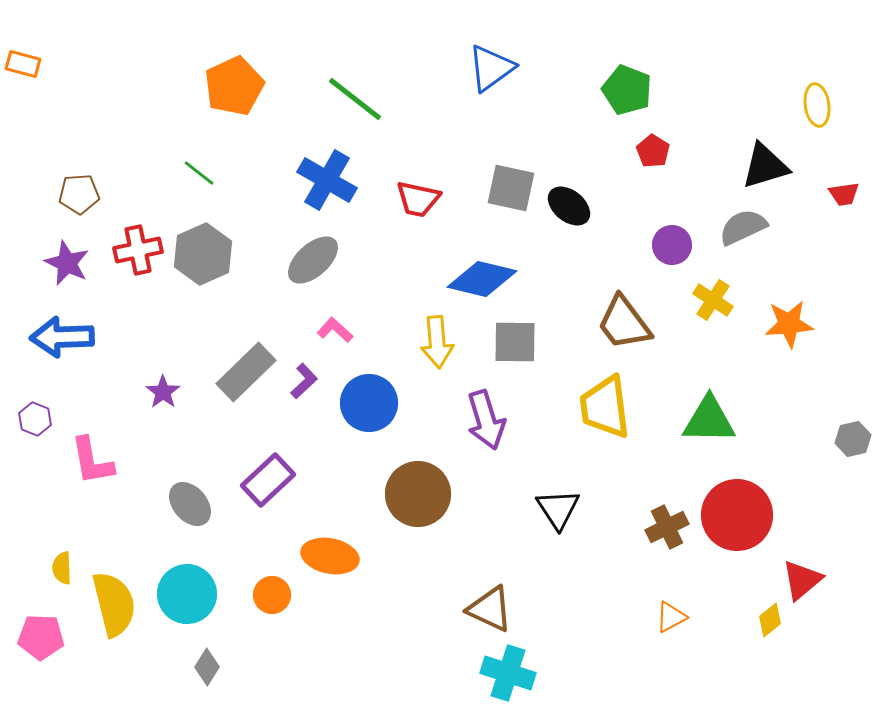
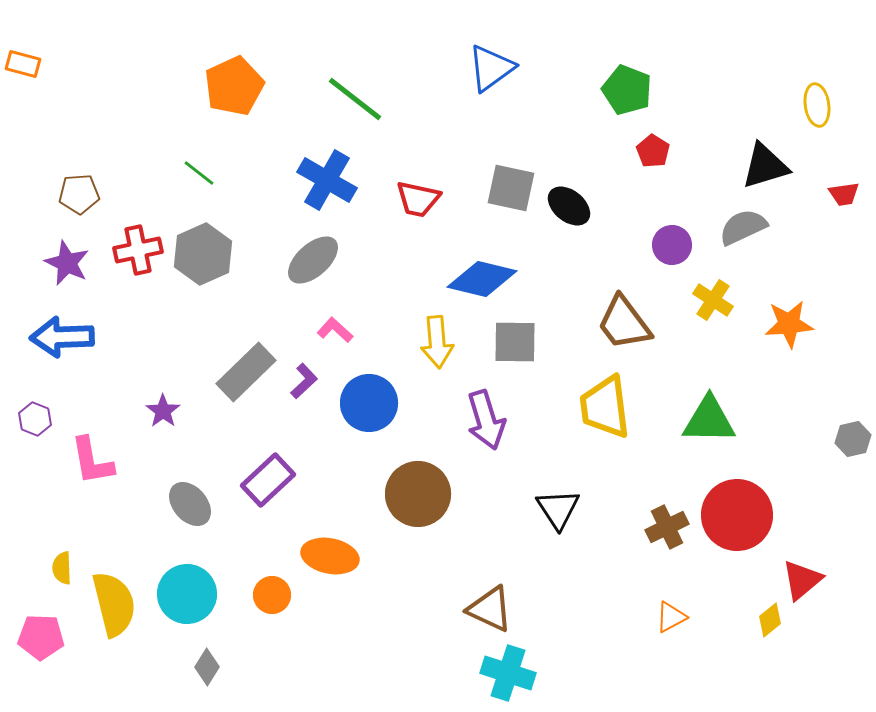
purple star at (163, 392): moved 19 px down
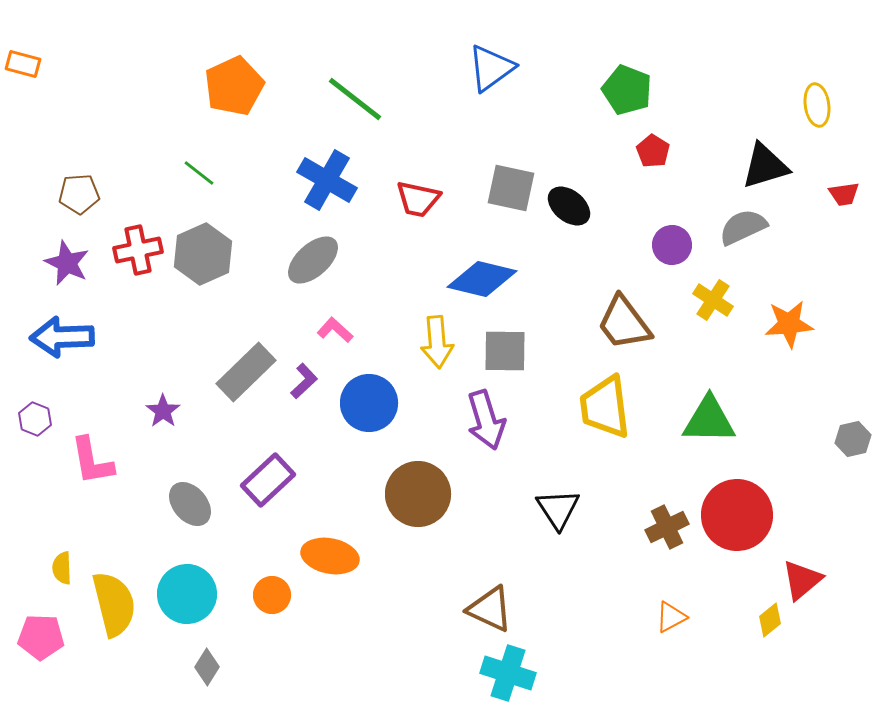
gray square at (515, 342): moved 10 px left, 9 px down
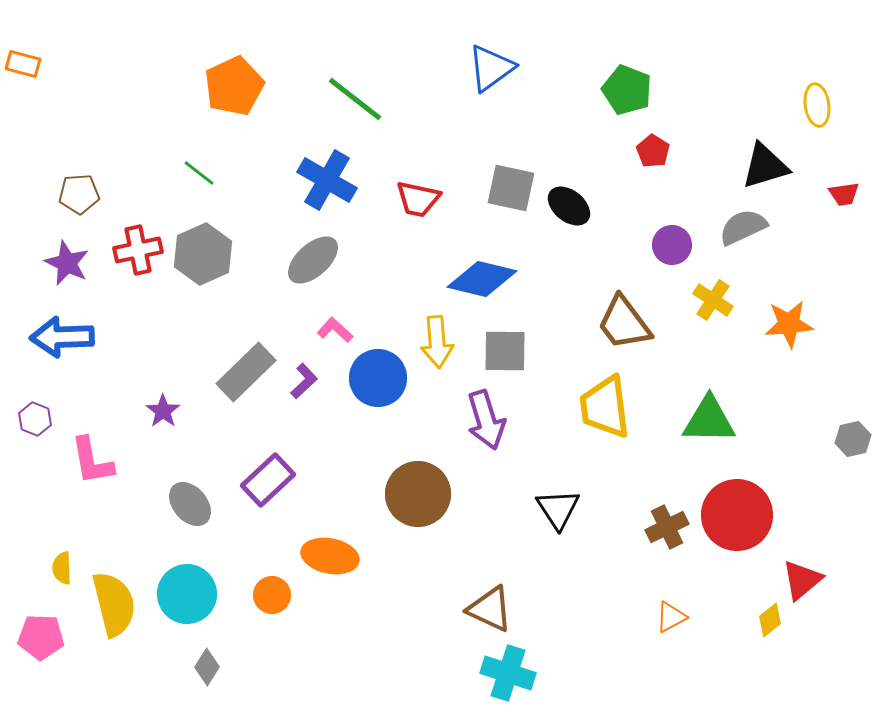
blue circle at (369, 403): moved 9 px right, 25 px up
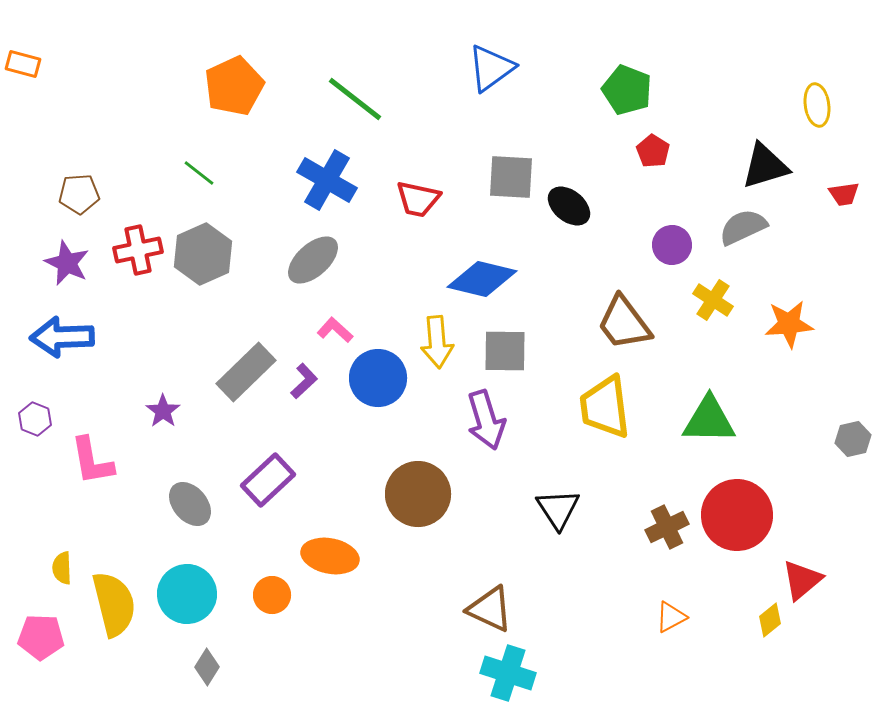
gray square at (511, 188): moved 11 px up; rotated 9 degrees counterclockwise
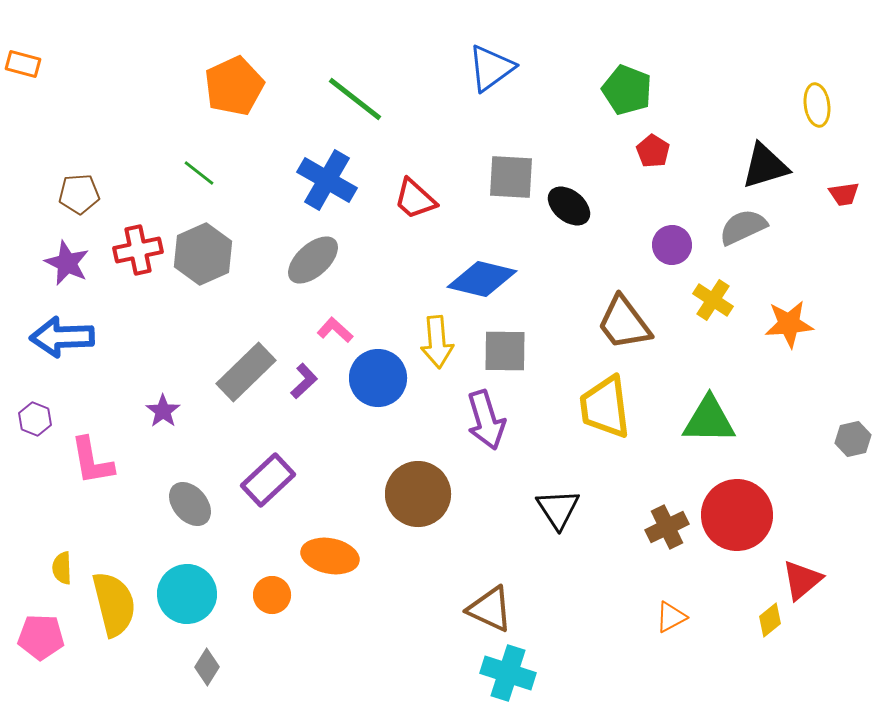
red trapezoid at (418, 199): moved 3 px left; rotated 30 degrees clockwise
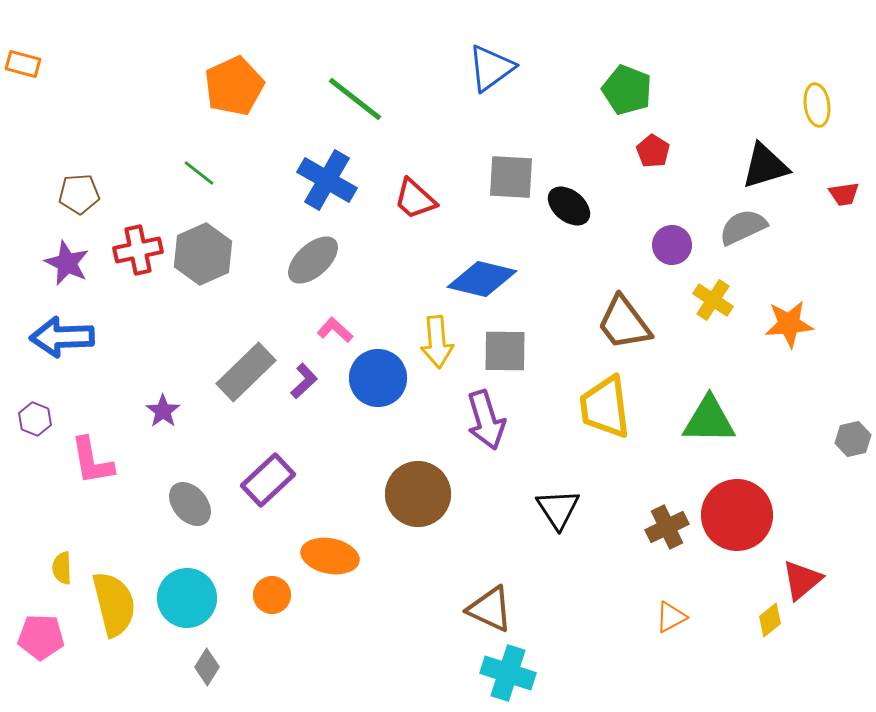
cyan circle at (187, 594): moved 4 px down
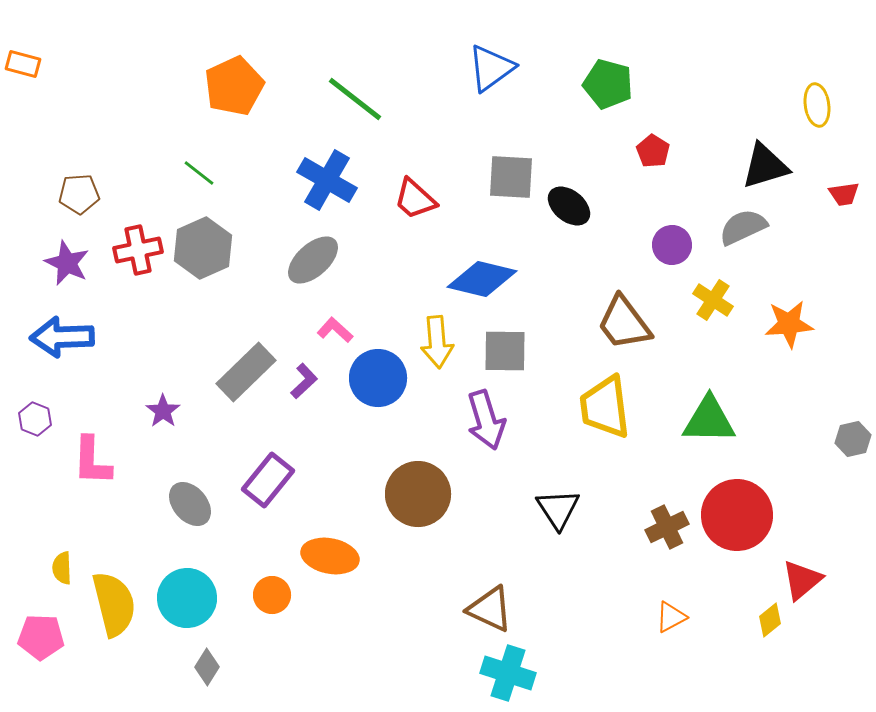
green pentagon at (627, 90): moved 19 px left, 6 px up; rotated 6 degrees counterclockwise
gray hexagon at (203, 254): moved 6 px up
pink L-shape at (92, 461): rotated 12 degrees clockwise
purple rectangle at (268, 480): rotated 8 degrees counterclockwise
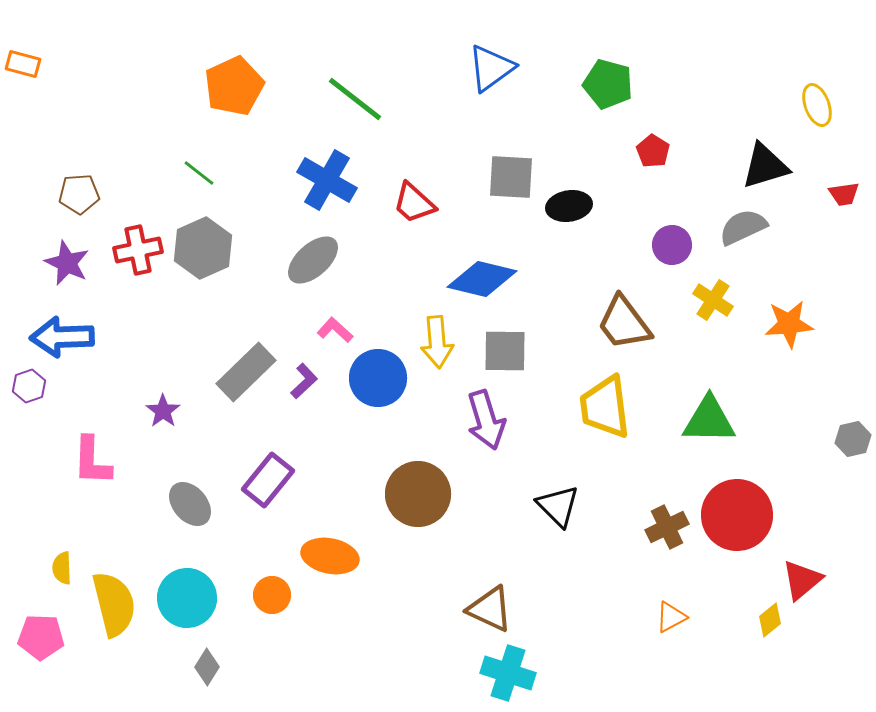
yellow ellipse at (817, 105): rotated 12 degrees counterclockwise
red trapezoid at (415, 199): moved 1 px left, 4 px down
black ellipse at (569, 206): rotated 48 degrees counterclockwise
purple hexagon at (35, 419): moved 6 px left, 33 px up; rotated 20 degrees clockwise
black triangle at (558, 509): moved 3 px up; rotated 12 degrees counterclockwise
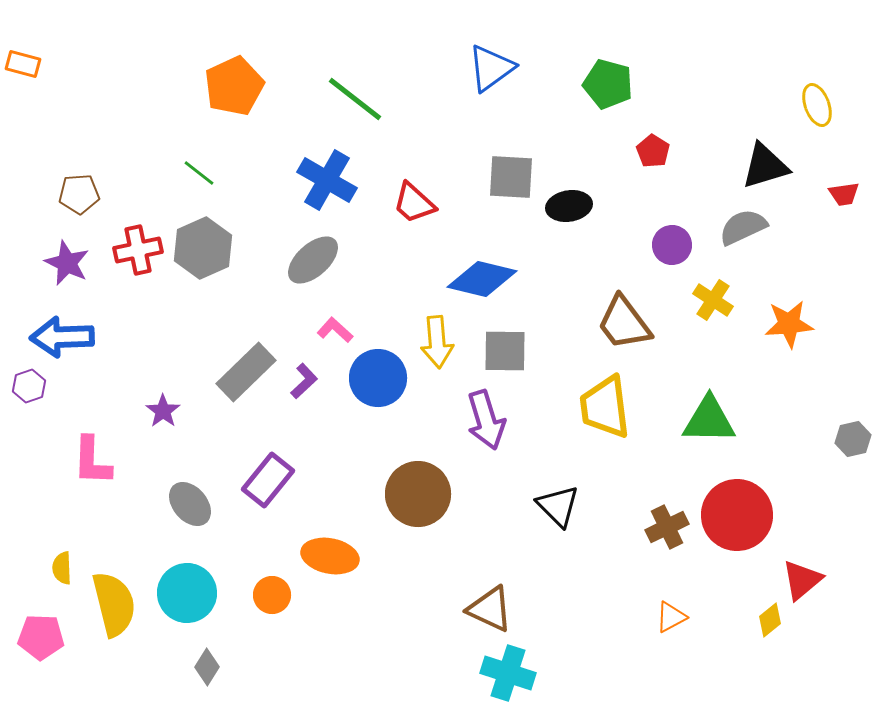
cyan circle at (187, 598): moved 5 px up
